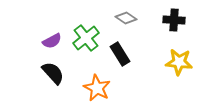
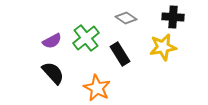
black cross: moved 1 px left, 3 px up
yellow star: moved 16 px left, 15 px up; rotated 16 degrees counterclockwise
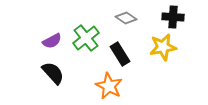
orange star: moved 12 px right, 2 px up
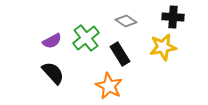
gray diamond: moved 3 px down
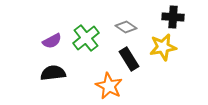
gray diamond: moved 6 px down
black rectangle: moved 9 px right, 5 px down
black semicircle: rotated 55 degrees counterclockwise
